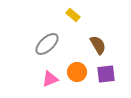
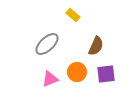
brown semicircle: moved 2 px left, 1 px down; rotated 54 degrees clockwise
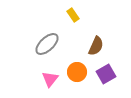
yellow rectangle: rotated 16 degrees clockwise
purple square: rotated 24 degrees counterclockwise
pink triangle: rotated 30 degrees counterclockwise
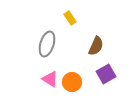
yellow rectangle: moved 3 px left, 3 px down
gray ellipse: rotated 30 degrees counterclockwise
orange circle: moved 5 px left, 10 px down
pink triangle: rotated 36 degrees counterclockwise
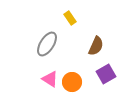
gray ellipse: rotated 15 degrees clockwise
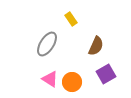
yellow rectangle: moved 1 px right, 1 px down
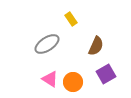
gray ellipse: rotated 25 degrees clockwise
orange circle: moved 1 px right
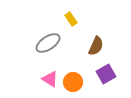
gray ellipse: moved 1 px right, 1 px up
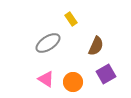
pink triangle: moved 4 px left
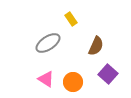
purple square: moved 2 px right; rotated 18 degrees counterclockwise
